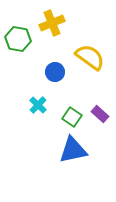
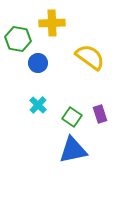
yellow cross: rotated 20 degrees clockwise
blue circle: moved 17 px left, 9 px up
purple rectangle: rotated 30 degrees clockwise
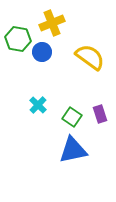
yellow cross: rotated 20 degrees counterclockwise
blue circle: moved 4 px right, 11 px up
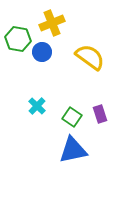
cyan cross: moved 1 px left, 1 px down
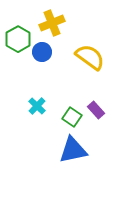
green hexagon: rotated 20 degrees clockwise
purple rectangle: moved 4 px left, 4 px up; rotated 24 degrees counterclockwise
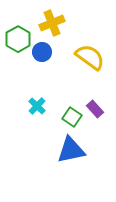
purple rectangle: moved 1 px left, 1 px up
blue triangle: moved 2 px left
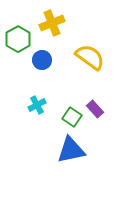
blue circle: moved 8 px down
cyan cross: moved 1 px up; rotated 18 degrees clockwise
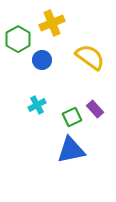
green square: rotated 30 degrees clockwise
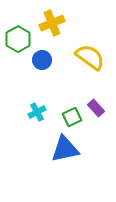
cyan cross: moved 7 px down
purple rectangle: moved 1 px right, 1 px up
blue triangle: moved 6 px left, 1 px up
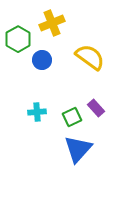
cyan cross: rotated 24 degrees clockwise
blue triangle: moved 13 px right; rotated 36 degrees counterclockwise
